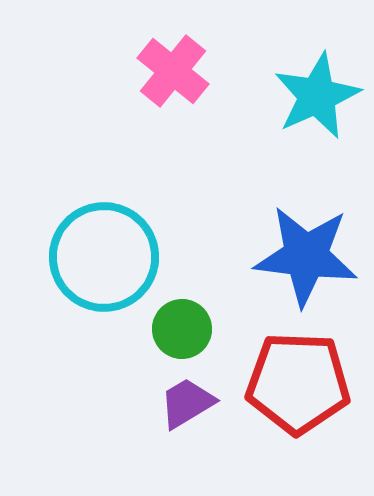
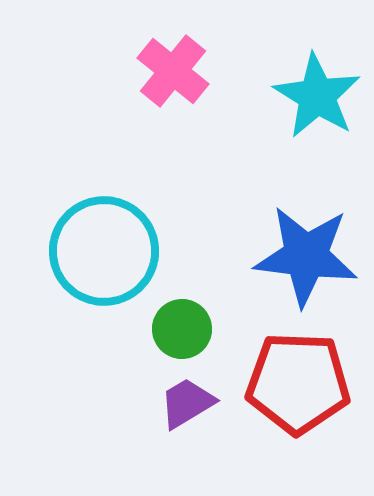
cyan star: rotated 16 degrees counterclockwise
cyan circle: moved 6 px up
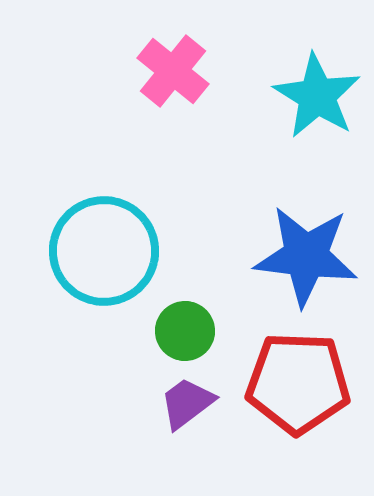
green circle: moved 3 px right, 2 px down
purple trapezoid: rotated 6 degrees counterclockwise
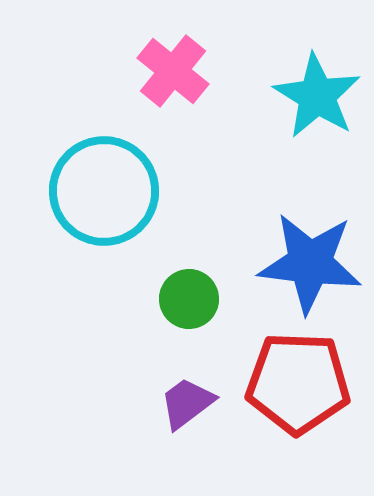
cyan circle: moved 60 px up
blue star: moved 4 px right, 7 px down
green circle: moved 4 px right, 32 px up
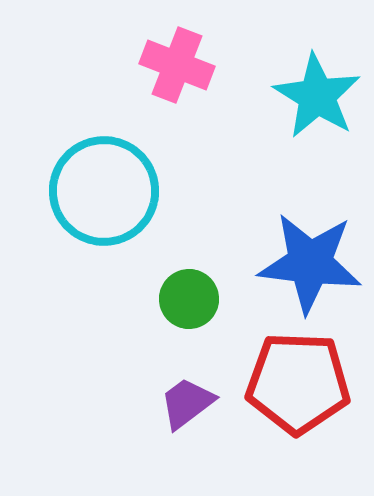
pink cross: moved 4 px right, 6 px up; rotated 18 degrees counterclockwise
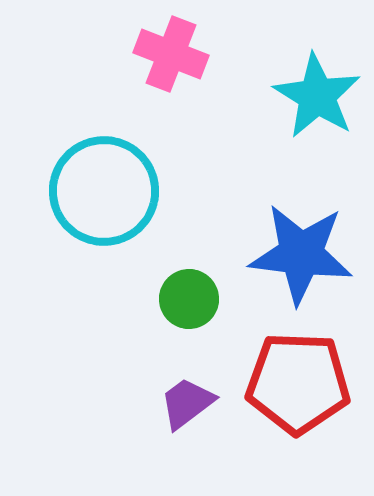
pink cross: moved 6 px left, 11 px up
blue star: moved 9 px left, 9 px up
